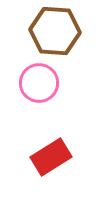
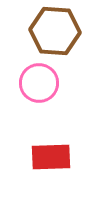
red rectangle: rotated 30 degrees clockwise
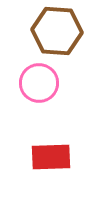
brown hexagon: moved 2 px right
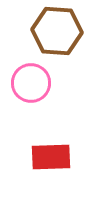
pink circle: moved 8 px left
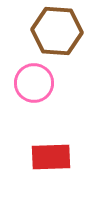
pink circle: moved 3 px right
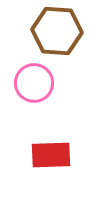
red rectangle: moved 2 px up
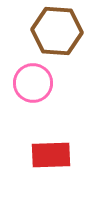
pink circle: moved 1 px left
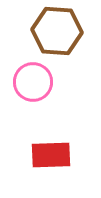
pink circle: moved 1 px up
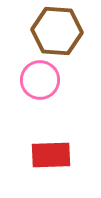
pink circle: moved 7 px right, 2 px up
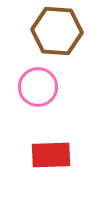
pink circle: moved 2 px left, 7 px down
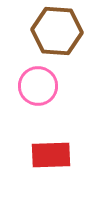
pink circle: moved 1 px up
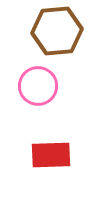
brown hexagon: rotated 9 degrees counterclockwise
